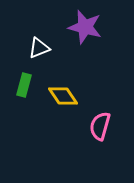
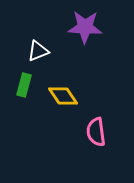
purple star: rotated 12 degrees counterclockwise
white triangle: moved 1 px left, 3 px down
pink semicircle: moved 4 px left, 6 px down; rotated 24 degrees counterclockwise
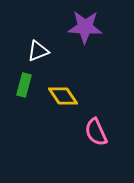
pink semicircle: rotated 16 degrees counterclockwise
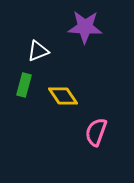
pink semicircle: rotated 44 degrees clockwise
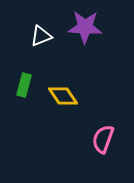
white triangle: moved 3 px right, 15 px up
pink semicircle: moved 7 px right, 7 px down
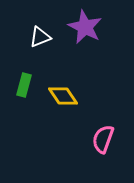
purple star: rotated 24 degrees clockwise
white triangle: moved 1 px left, 1 px down
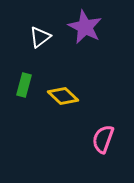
white triangle: rotated 15 degrees counterclockwise
yellow diamond: rotated 12 degrees counterclockwise
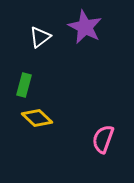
yellow diamond: moved 26 px left, 22 px down
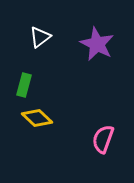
purple star: moved 12 px right, 17 px down
